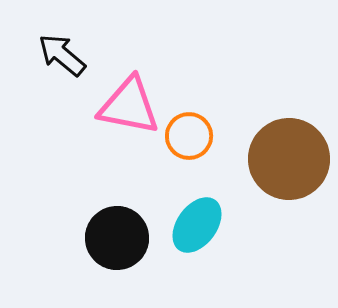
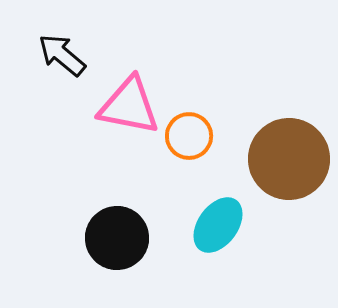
cyan ellipse: moved 21 px right
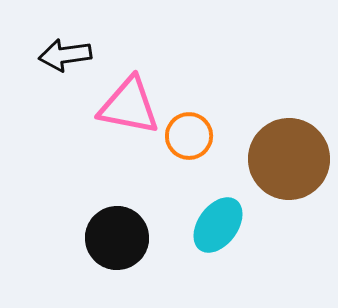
black arrow: moved 3 px right; rotated 48 degrees counterclockwise
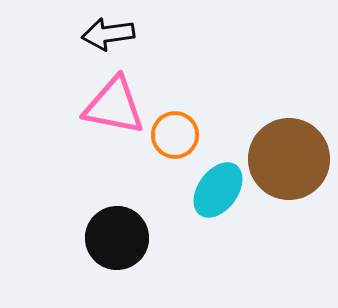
black arrow: moved 43 px right, 21 px up
pink triangle: moved 15 px left
orange circle: moved 14 px left, 1 px up
cyan ellipse: moved 35 px up
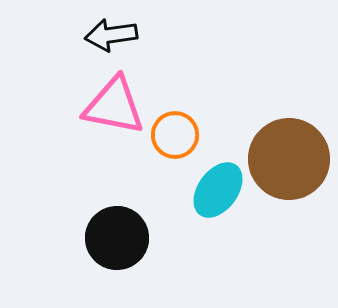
black arrow: moved 3 px right, 1 px down
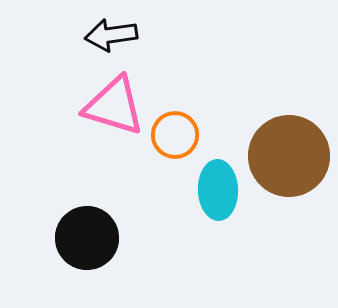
pink triangle: rotated 6 degrees clockwise
brown circle: moved 3 px up
cyan ellipse: rotated 38 degrees counterclockwise
black circle: moved 30 px left
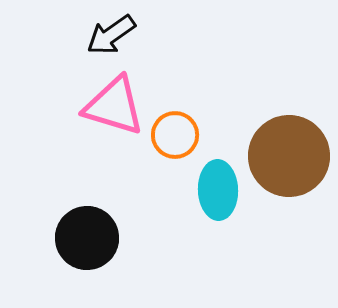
black arrow: rotated 27 degrees counterclockwise
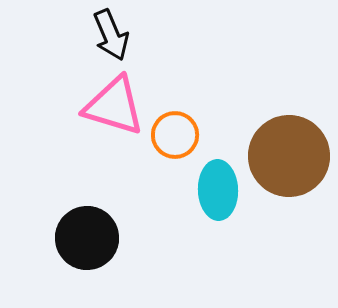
black arrow: rotated 78 degrees counterclockwise
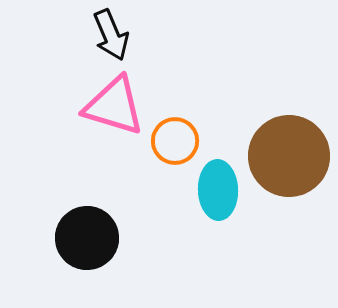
orange circle: moved 6 px down
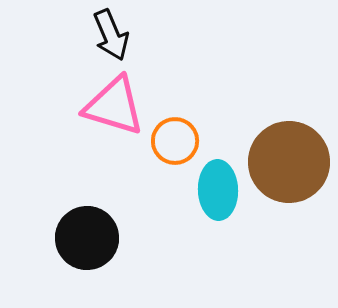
brown circle: moved 6 px down
